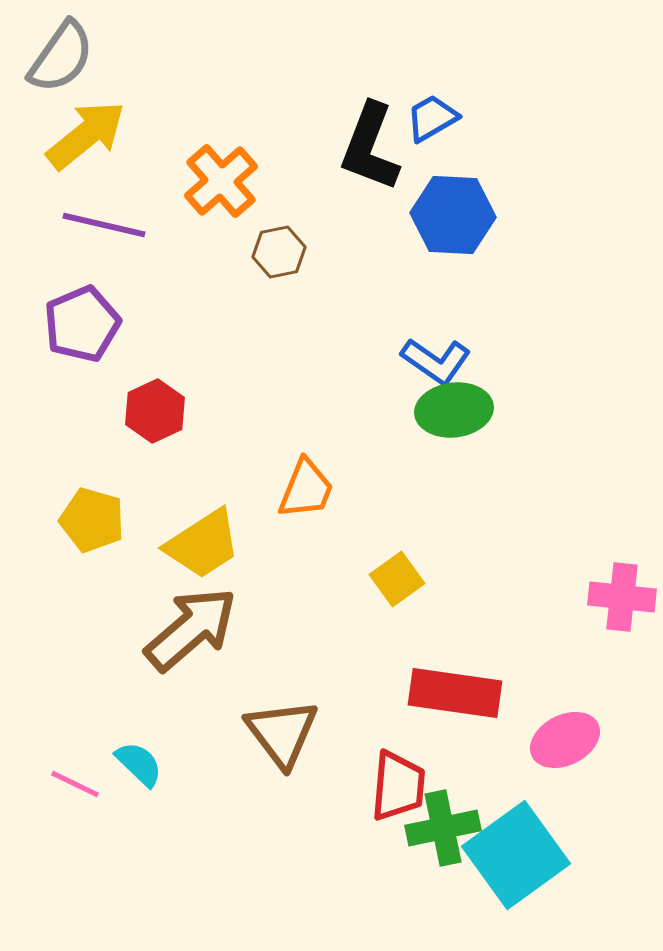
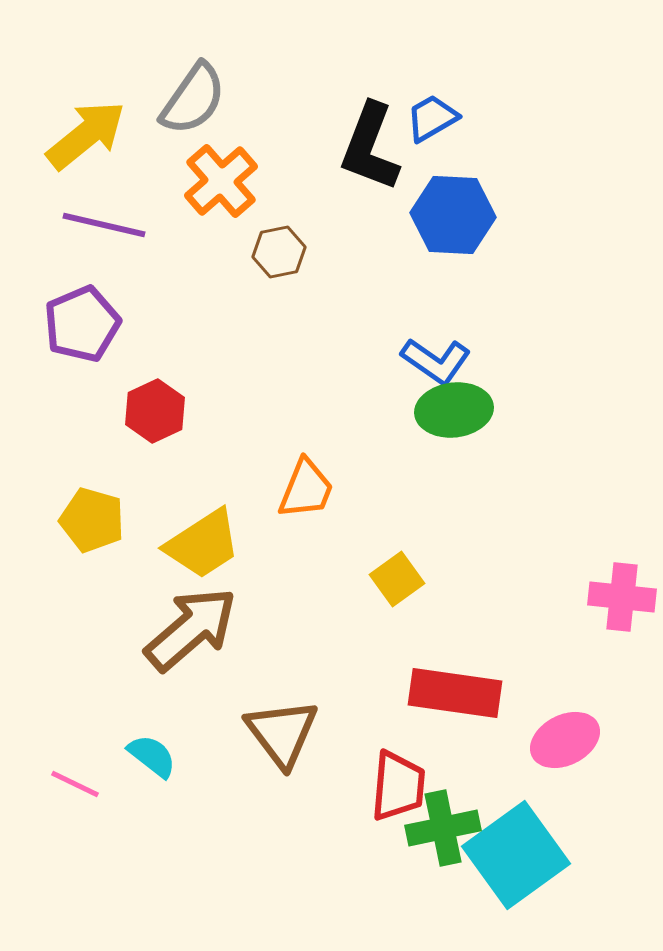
gray semicircle: moved 132 px right, 42 px down
cyan semicircle: moved 13 px right, 8 px up; rotated 6 degrees counterclockwise
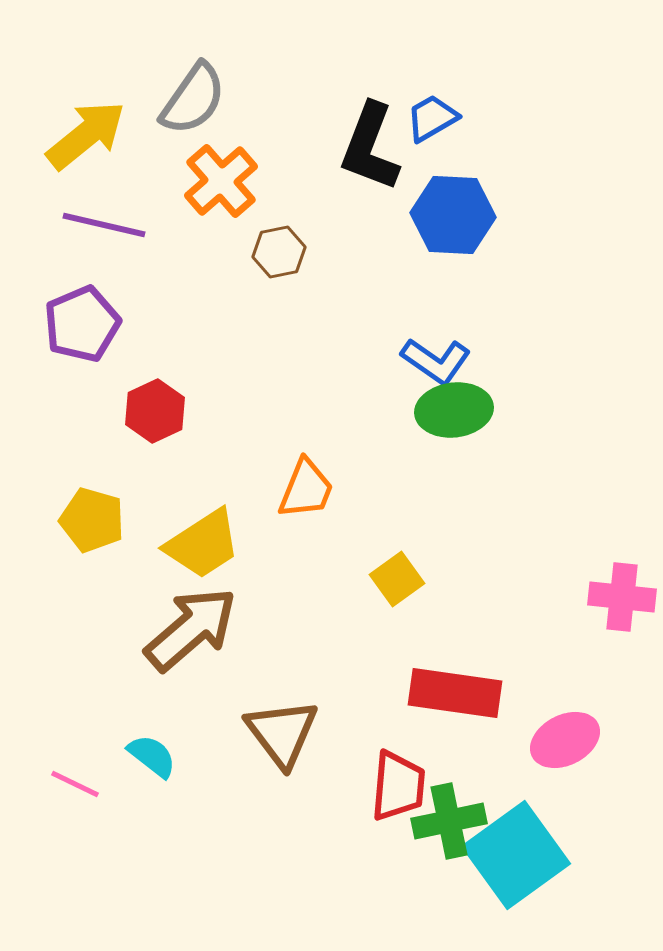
green cross: moved 6 px right, 7 px up
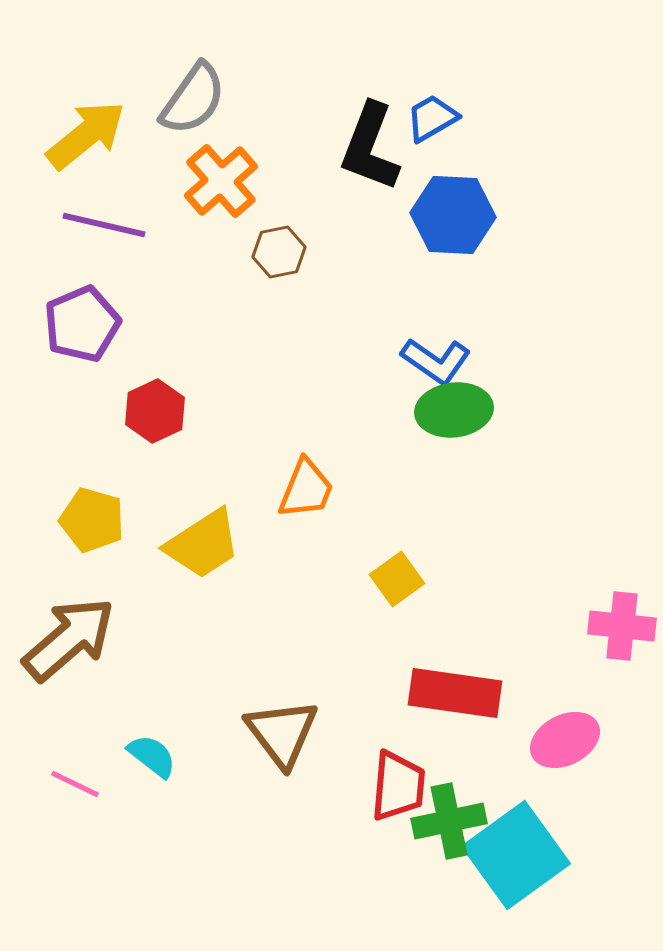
pink cross: moved 29 px down
brown arrow: moved 122 px left, 10 px down
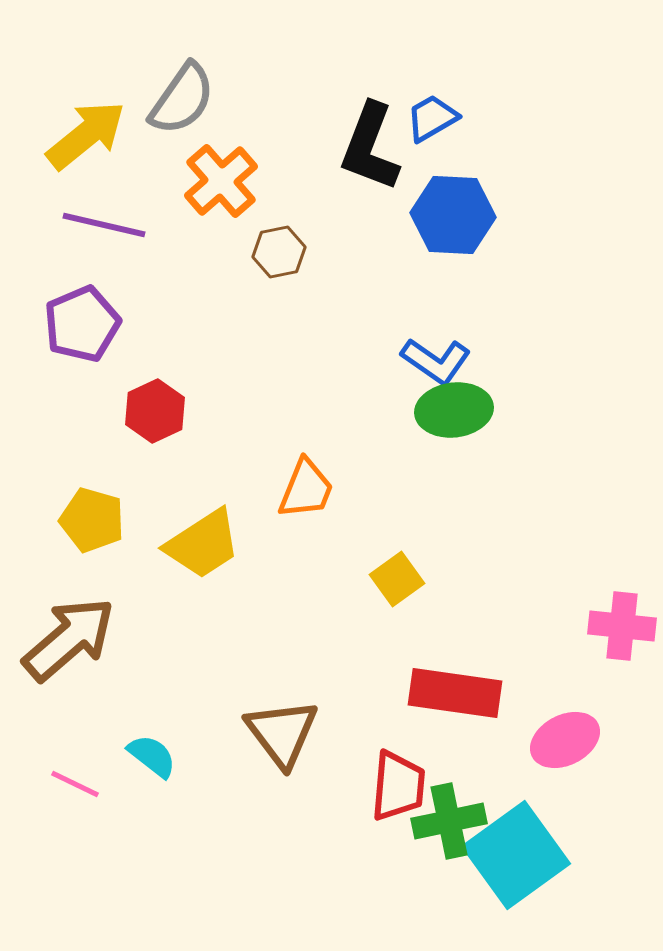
gray semicircle: moved 11 px left
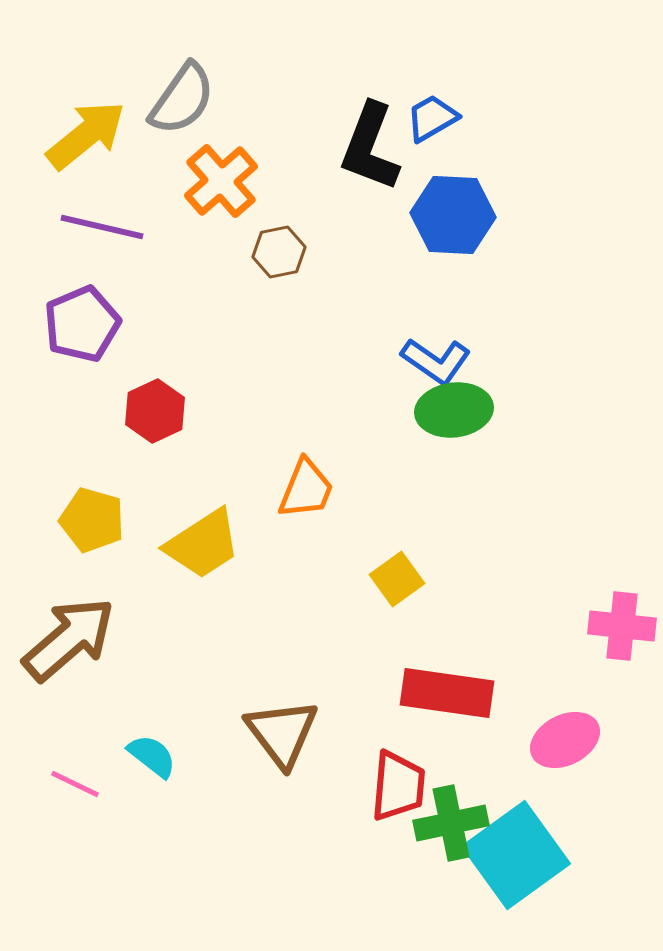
purple line: moved 2 px left, 2 px down
red rectangle: moved 8 px left
green cross: moved 2 px right, 2 px down
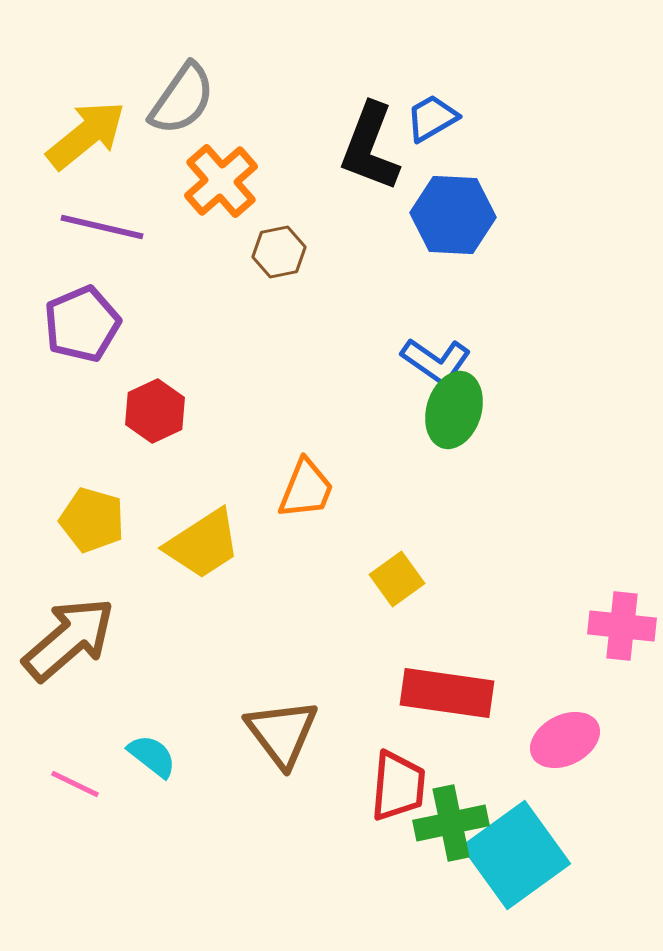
green ellipse: rotated 66 degrees counterclockwise
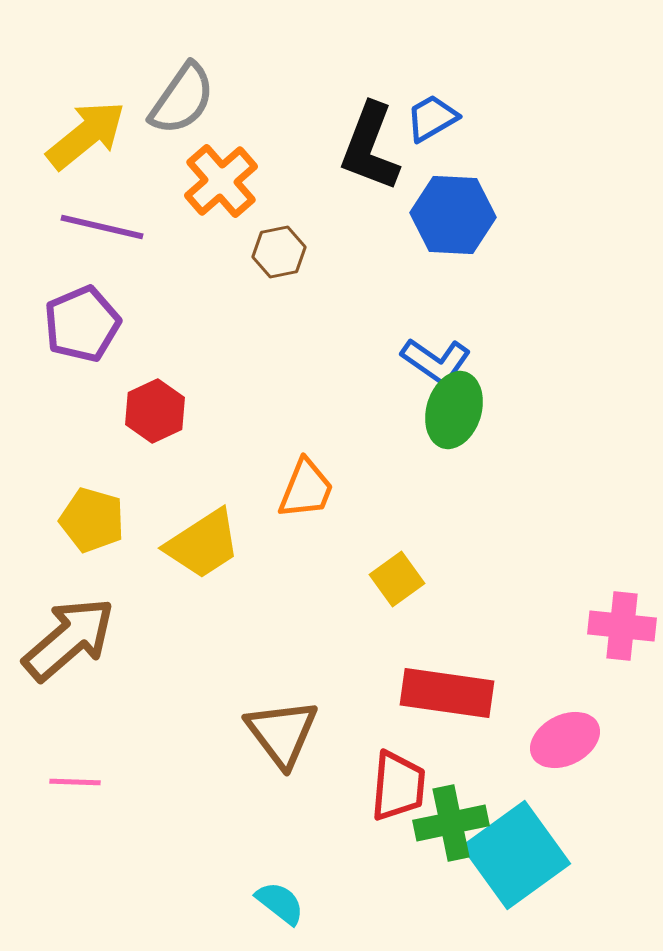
cyan semicircle: moved 128 px right, 147 px down
pink line: moved 2 px up; rotated 24 degrees counterclockwise
